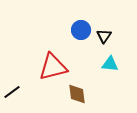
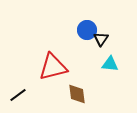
blue circle: moved 6 px right
black triangle: moved 3 px left, 3 px down
black line: moved 6 px right, 3 px down
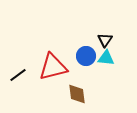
blue circle: moved 1 px left, 26 px down
black triangle: moved 4 px right, 1 px down
cyan triangle: moved 4 px left, 6 px up
black line: moved 20 px up
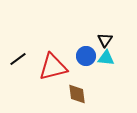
black line: moved 16 px up
